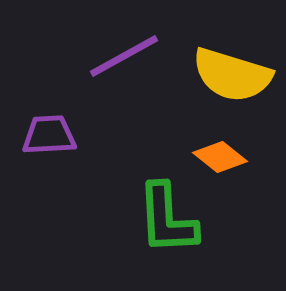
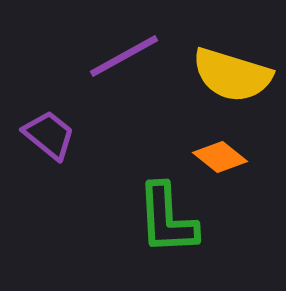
purple trapezoid: rotated 42 degrees clockwise
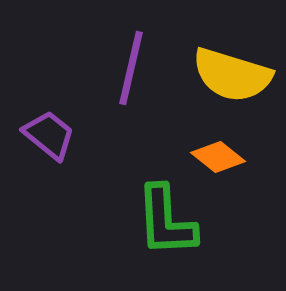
purple line: moved 7 px right, 12 px down; rotated 48 degrees counterclockwise
orange diamond: moved 2 px left
green L-shape: moved 1 px left, 2 px down
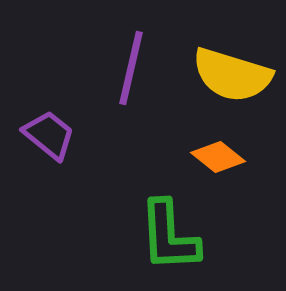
green L-shape: moved 3 px right, 15 px down
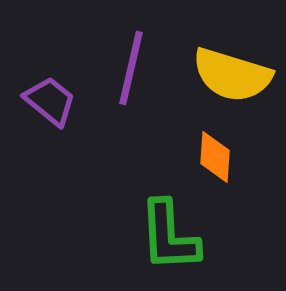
purple trapezoid: moved 1 px right, 34 px up
orange diamond: moved 3 px left; rotated 56 degrees clockwise
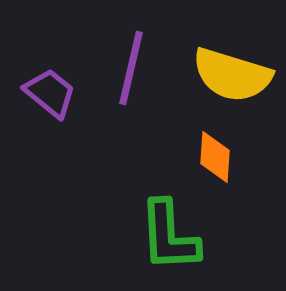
purple trapezoid: moved 8 px up
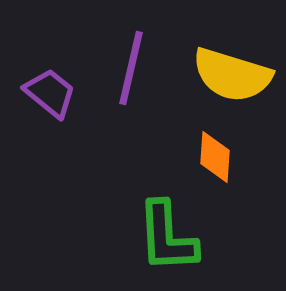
green L-shape: moved 2 px left, 1 px down
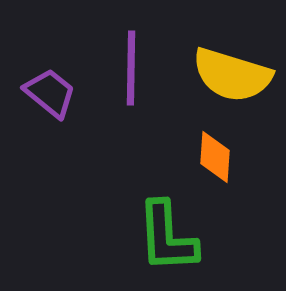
purple line: rotated 12 degrees counterclockwise
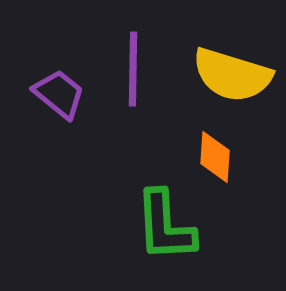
purple line: moved 2 px right, 1 px down
purple trapezoid: moved 9 px right, 1 px down
green L-shape: moved 2 px left, 11 px up
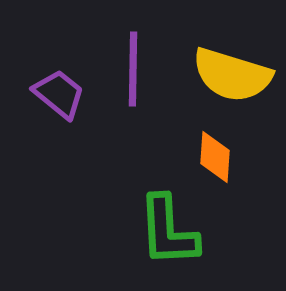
green L-shape: moved 3 px right, 5 px down
